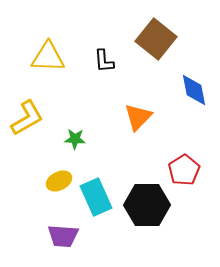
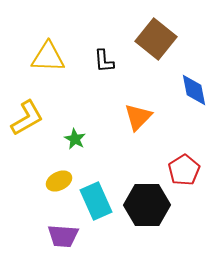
green star: rotated 25 degrees clockwise
cyan rectangle: moved 4 px down
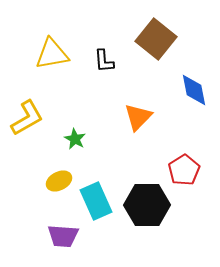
yellow triangle: moved 4 px right, 3 px up; rotated 12 degrees counterclockwise
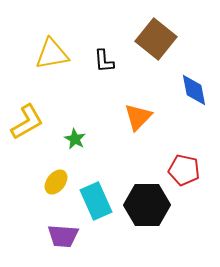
yellow L-shape: moved 4 px down
red pentagon: rotated 28 degrees counterclockwise
yellow ellipse: moved 3 px left, 1 px down; rotated 25 degrees counterclockwise
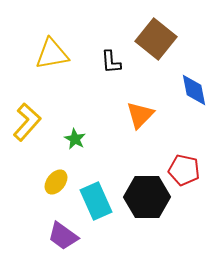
black L-shape: moved 7 px right, 1 px down
orange triangle: moved 2 px right, 2 px up
yellow L-shape: rotated 18 degrees counterclockwise
black hexagon: moved 8 px up
purple trapezoid: rotated 32 degrees clockwise
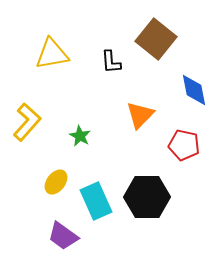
green star: moved 5 px right, 3 px up
red pentagon: moved 25 px up
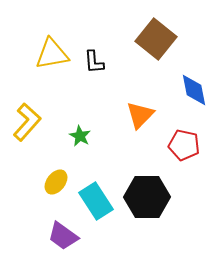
black L-shape: moved 17 px left
cyan rectangle: rotated 9 degrees counterclockwise
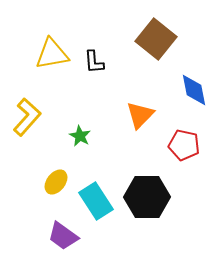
yellow L-shape: moved 5 px up
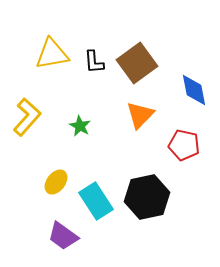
brown square: moved 19 px left, 24 px down; rotated 15 degrees clockwise
green star: moved 10 px up
black hexagon: rotated 12 degrees counterclockwise
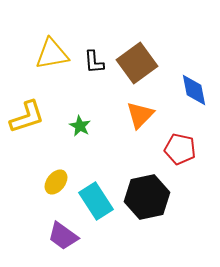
yellow L-shape: rotated 30 degrees clockwise
red pentagon: moved 4 px left, 4 px down
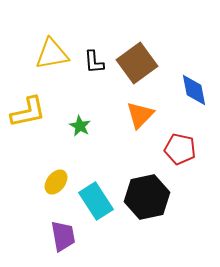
yellow L-shape: moved 1 px right, 5 px up; rotated 6 degrees clockwise
purple trapezoid: rotated 136 degrees counterclockwise
